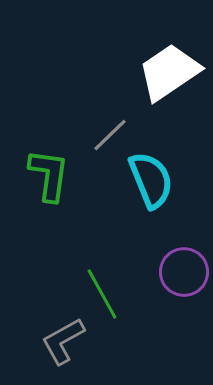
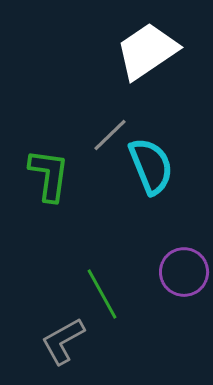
white trapezoid: moved 22 px left, 21 px up
cyan semicircle: moved 14 px up
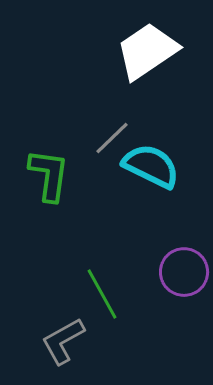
gray line: moved 2 px right, 3 px down
cyan semicircle: rotated 42 degrees counterclockwise
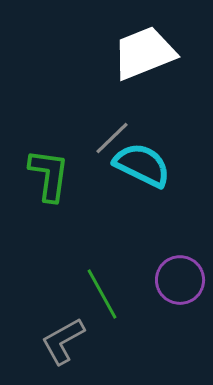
white trapezoid: moved 3 px left, 2 px down; rotated 12 degrees clockwise
cyan semicircle: moved 9 px left, 1 px up
purple circle: moved 4 px left, 8 px down
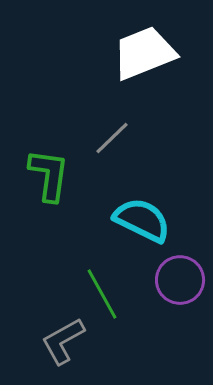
cyan semicircle: moved 55 px down
